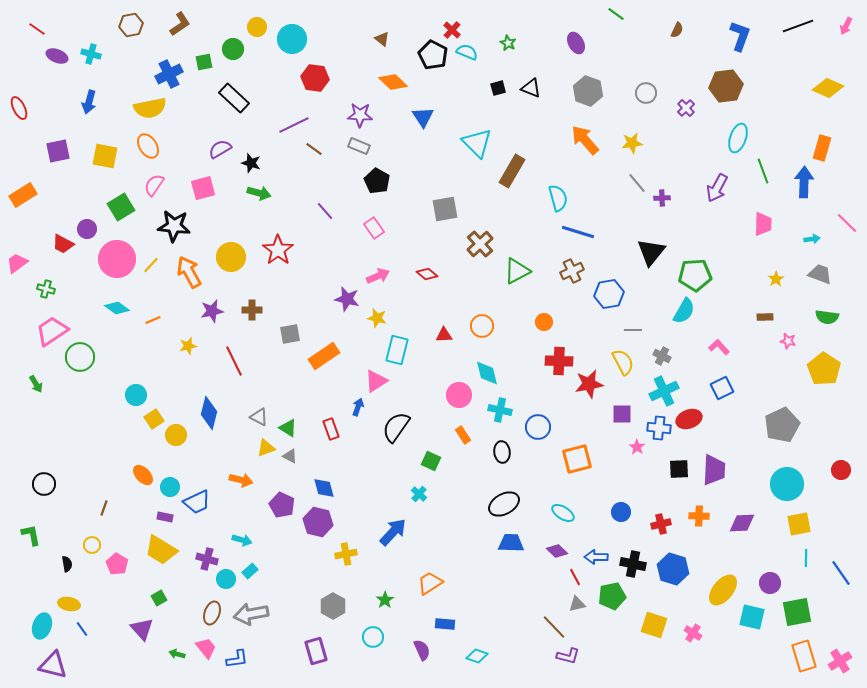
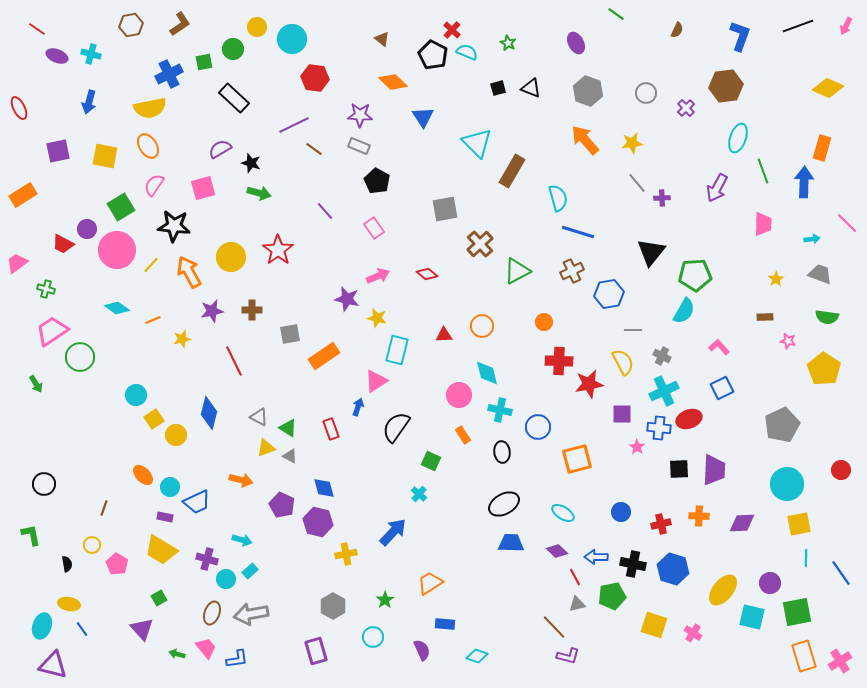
pink circle at (117, 259): moved 9 px up
yellow star at (188, 346): moved 6 px left, 7 px up
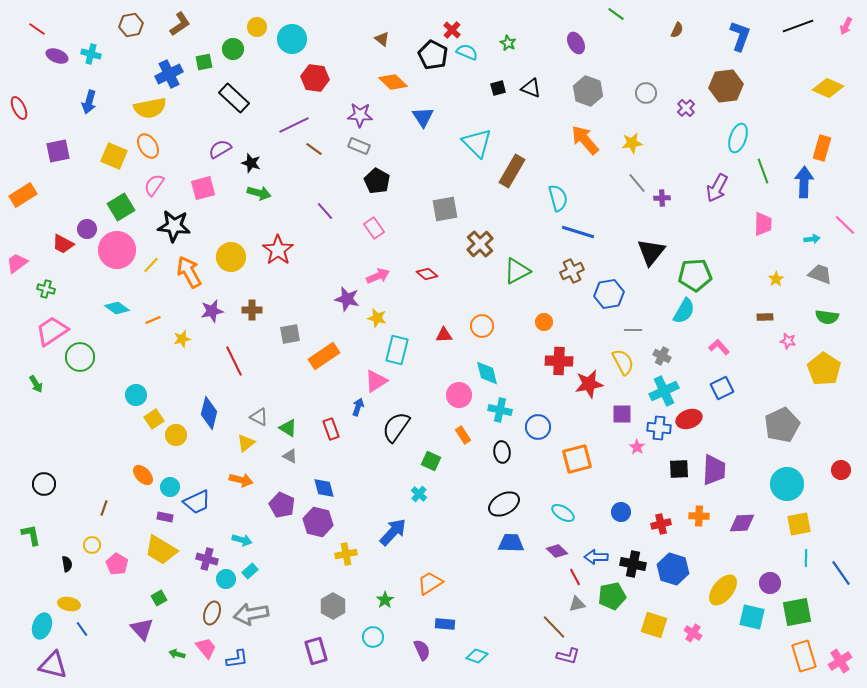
yellow square at (105, 156): moved 9 px right; rotated 12 degrees clockwise
pink line at (847, 223): moved 2 px left, 2 px down
yellow triangle at (266, 448): moved 20 px left, 5 px up; rotated 18 degrees counterclockwise
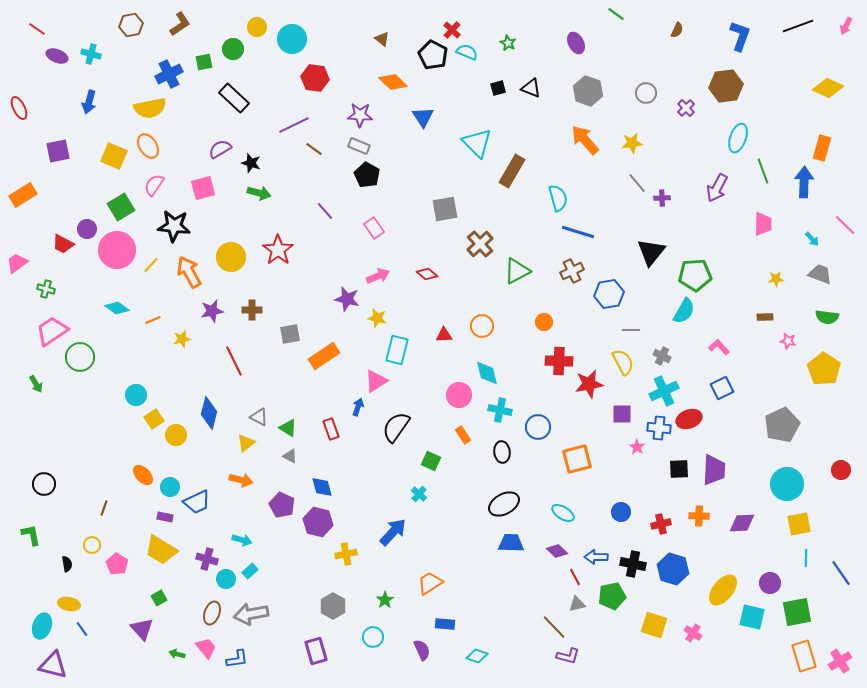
black pentagon at (377, 181): moved 10 px left, 6 px up
cyan arrow at (812, 239): rotated 56 degrees clockwise
yellow star at (776, 279): rotated 28 degrees clockwise
gray line at (633, 330): moved 2 px left
blue diamond at (324, 488): moved 2 px left, 1 px up
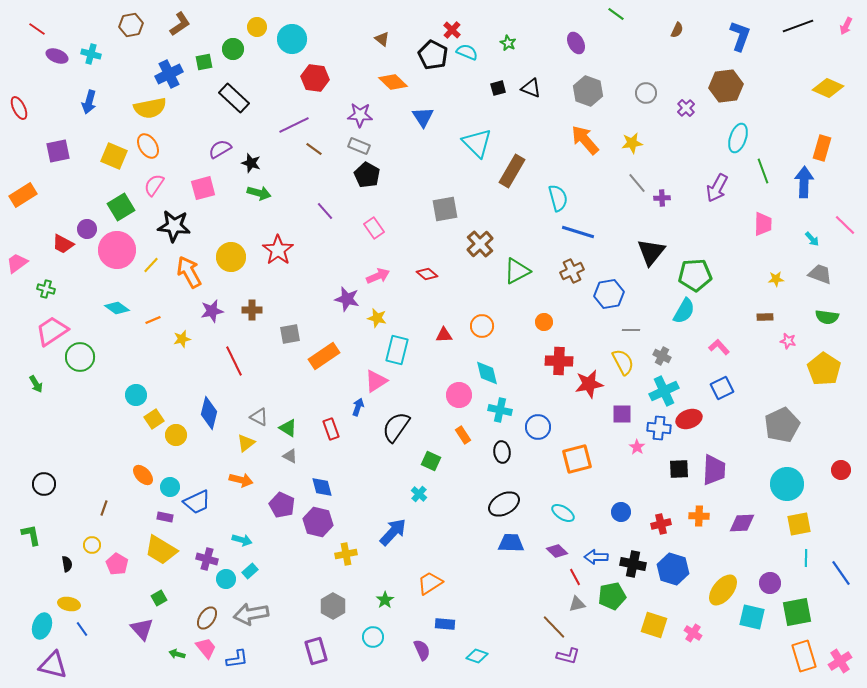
brown ellipse at (212, 613): moved 5 px left, 5 px down; rotated 15 degrees clockwise
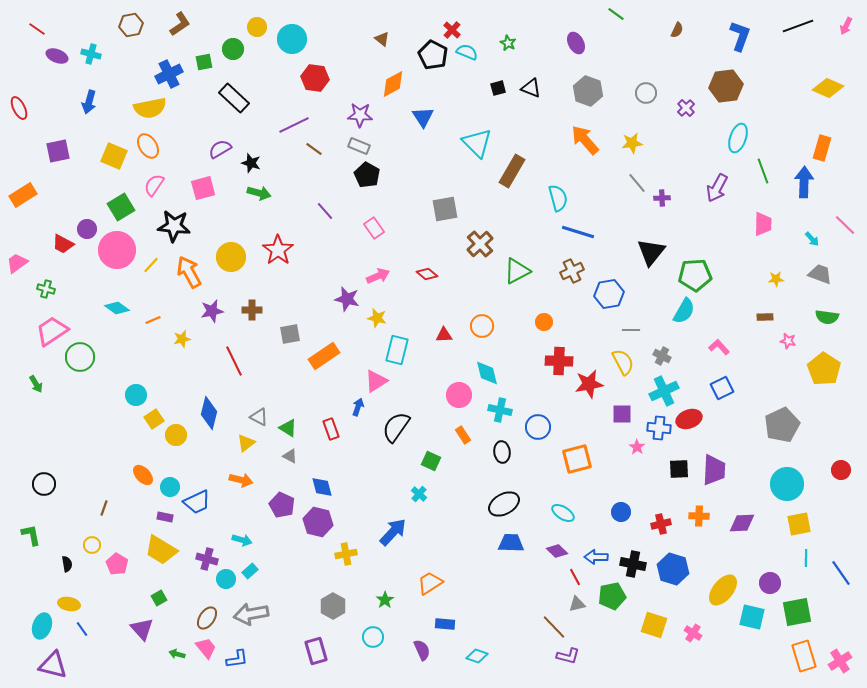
orange diamond at (393, 82): moved 2 px down; rotated 72 degrees counterclockwise
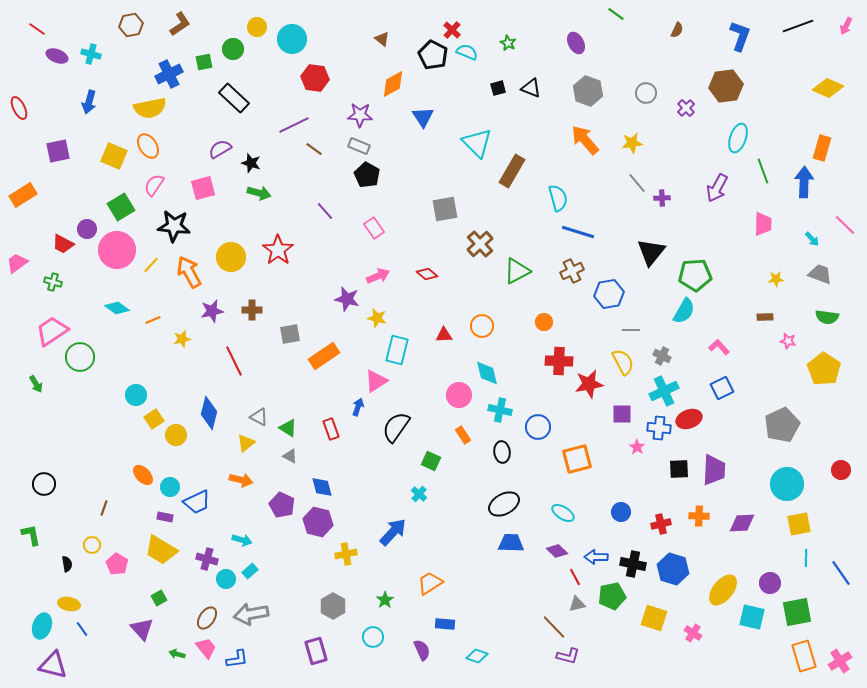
green cross at (46, 289): moved 7 px right, 7 px up
yellow square at (654, 625): moved 7 px up
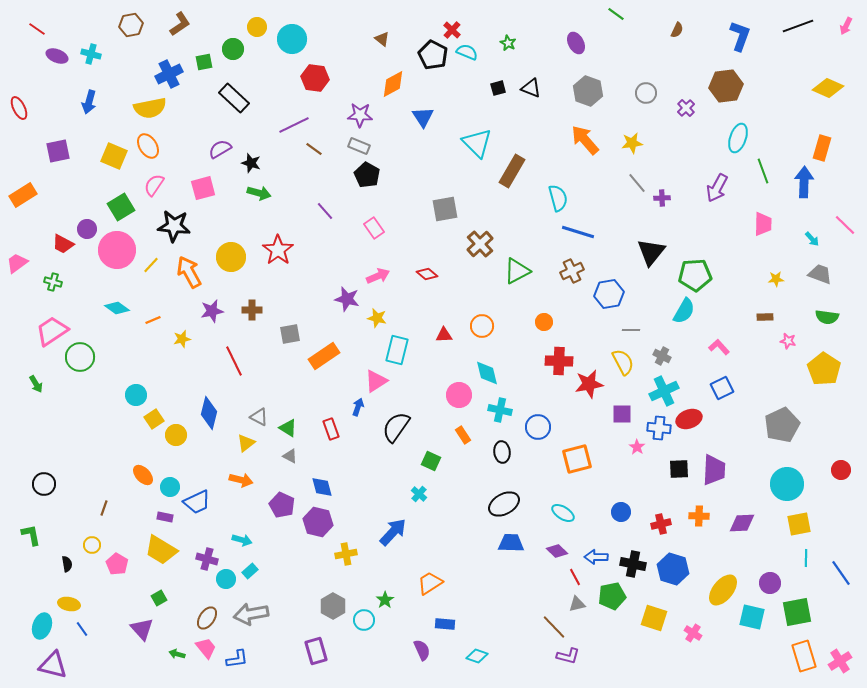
cyan circle at (373, 637): moved 9 px left, 17 px up
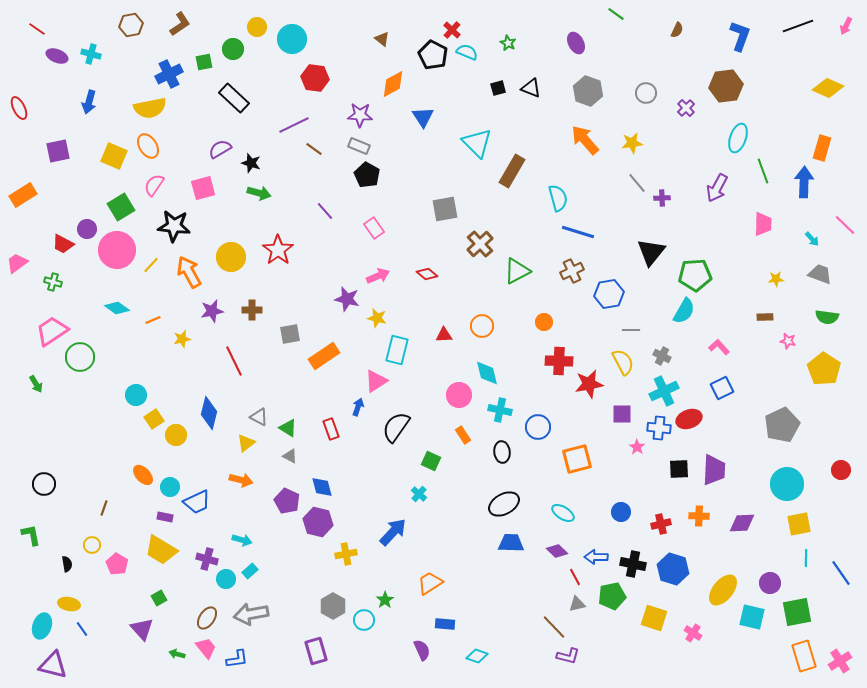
purple pentagon at (282, 505): moved 5 px right, 4 px up
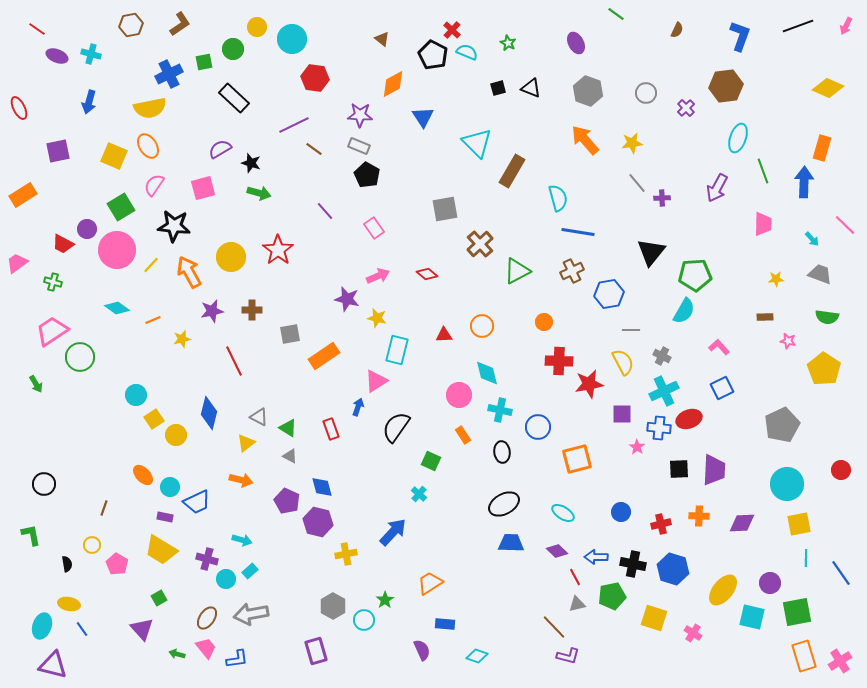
blue line at (578, 232): rotated 8 degrees counterclockwise
